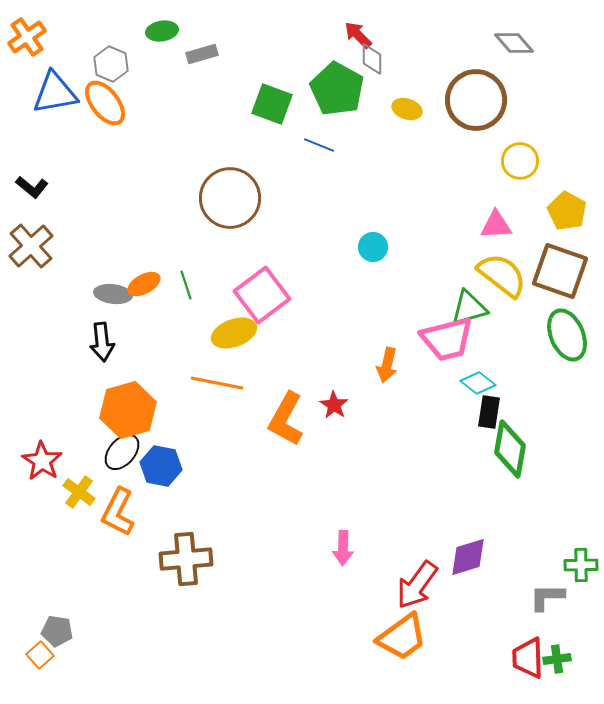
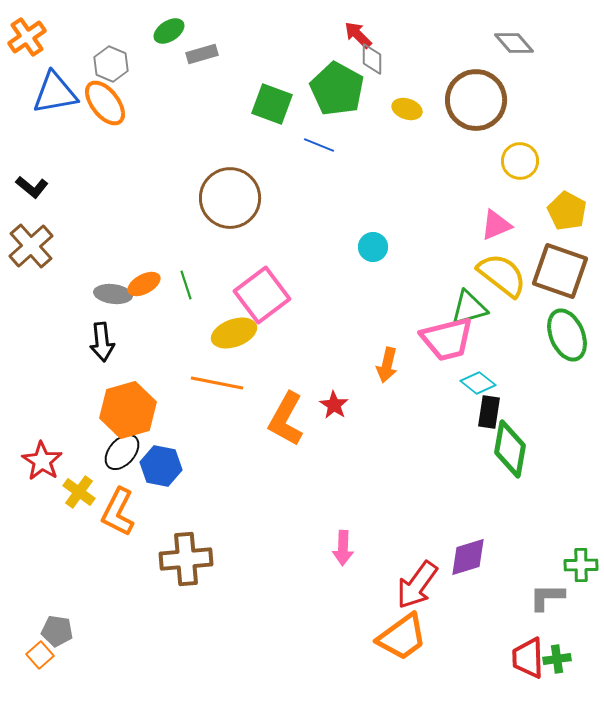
green ellipse at (162, 31): moved 7 px right; rotated 24 degrees counterclockwise
pink triangle at (496, 225): rotated 20 degrees counterclockwise
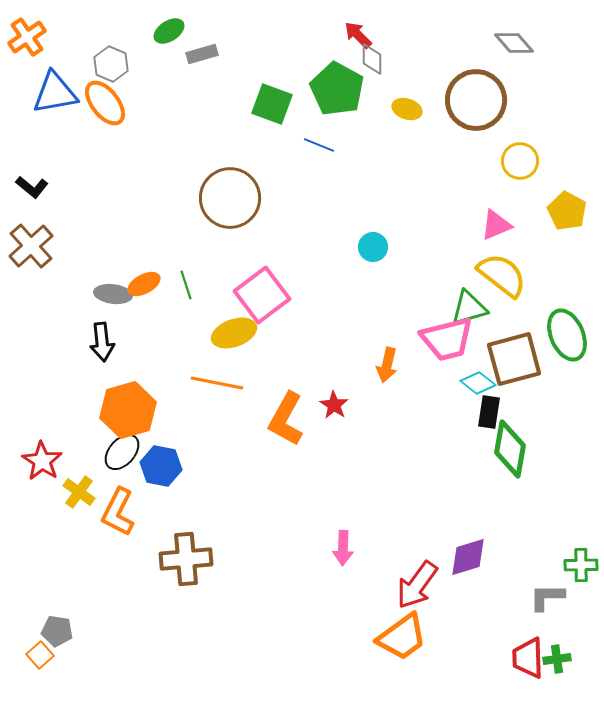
brown square at (560, 271): moved 46 px left, 88 px down; rotated 34 degrees counterclockwise
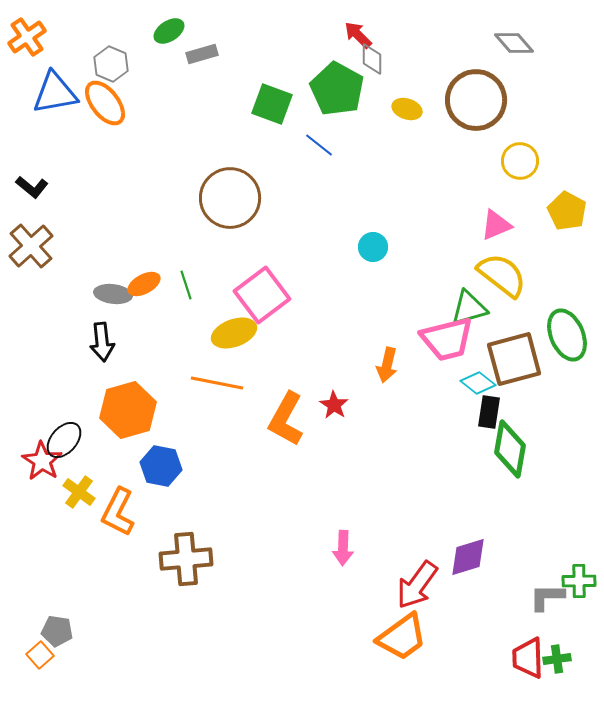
blue line at (319, 145): rotated 16 degrees clockwise
black ellipse at (122, 452): moved 58 px left, 12 px up
green cross at (581, 565): moved 2 px left, 16 px down
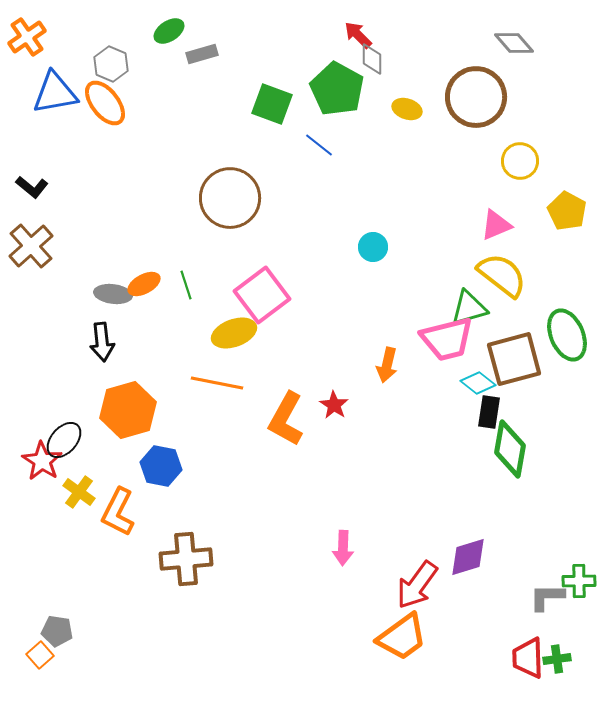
brown circle at (476, 100): moved 3 px up
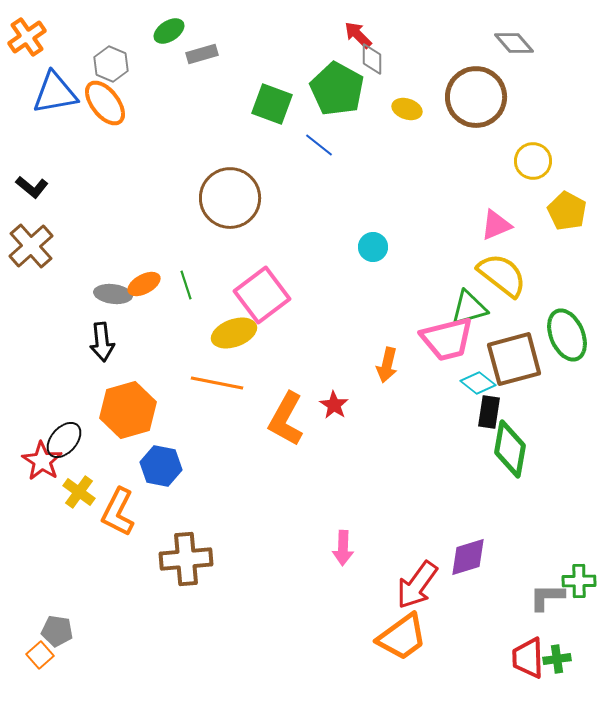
yellow circle at (520, 161): moved 13 px right
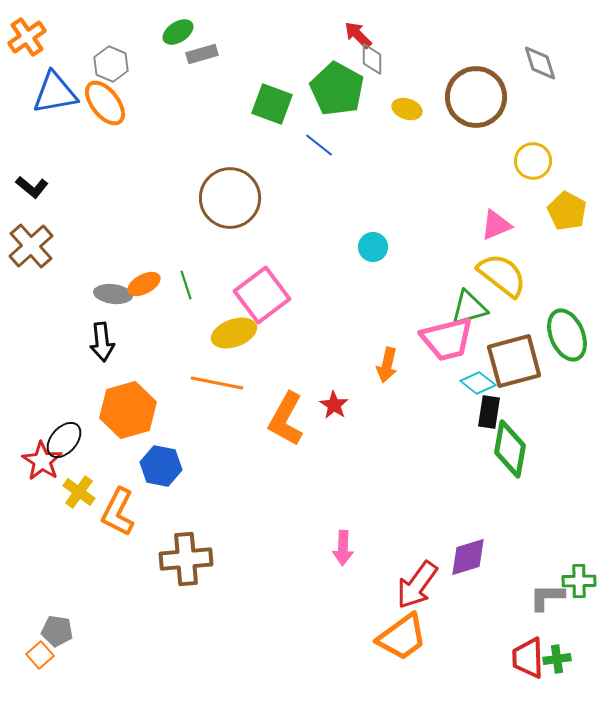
green ellipse at (169, 31): moved 9 px right, 1 px down
gray diamond at (514, 43): moved 26 px right, 20 px down; rotated 24 degrees clockwise
brown square at (514, 359): moved 2 px down
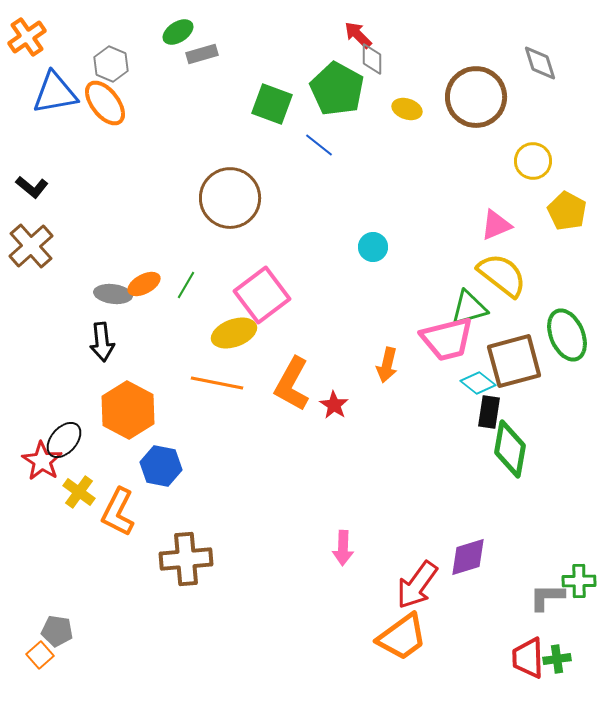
green line at (186, 285): rotated 48 degrees clockwise
orange hexagon at (128, 410): rotated 16 degrees counterclockwise
orange L-shape at (286, 419): moved 6 px right, 35 px up
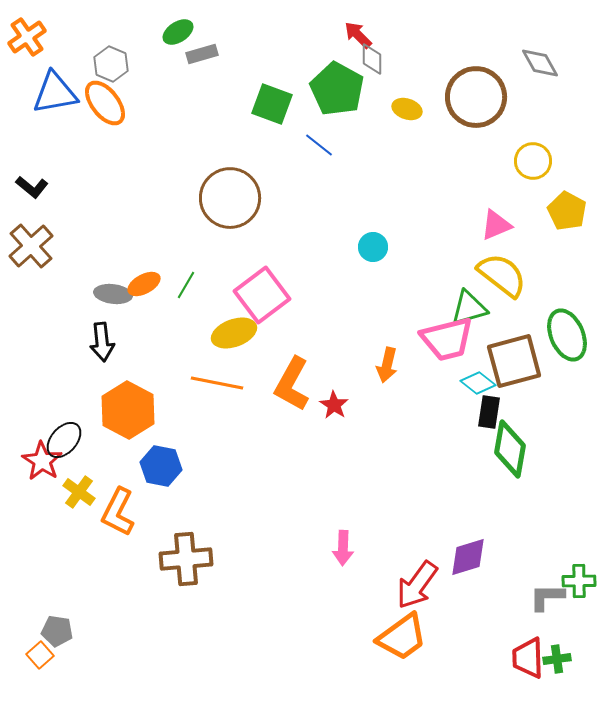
gray diamond at (540, 63): rotated 12 degrees counterclockwise
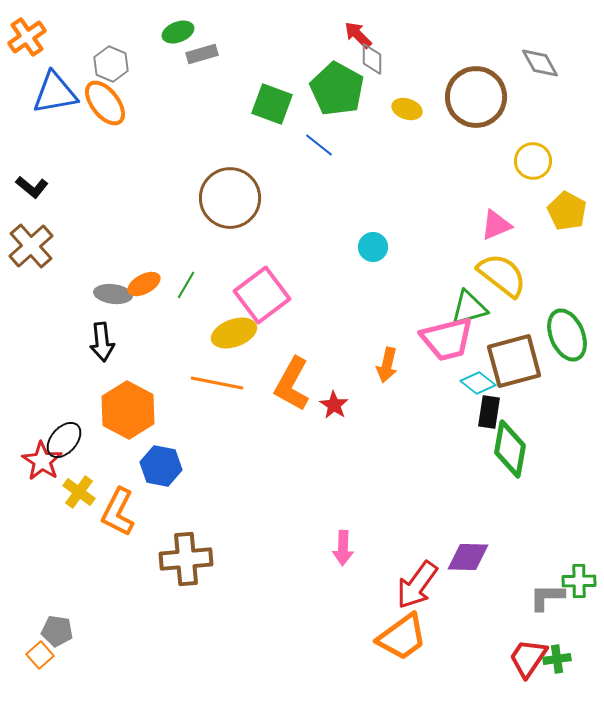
green ellipse at (178, 32): rotated 12 degrees clockwise
purple diamond at (468, 557): rotated 18 degrees clockwise
red trapezoid at (528, 658): rotated 36 degrees clockwise
